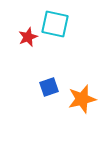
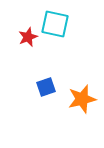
blue square: moved 3 px left
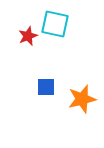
red star: moved 1 px up
blue square: rotated 18 degrees clockwise
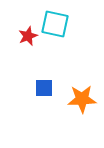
blue square: moved 2 px left, 1 px down
orange star: rotated 12 degrees clockwise
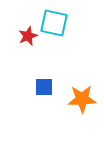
cyan square: moved 1 px left, 1 px up
blue square: moved 1 px up
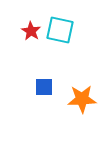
cyan square: moved 6 px right, 7 px down
red star: moved 3 px right, 5 px up; rotated 18 degrees counterclockwise
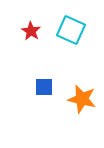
cyan square: moved 11 px right; rotated 12 degrees clockwise
orange star: rotated 16 degrees clockwise
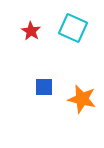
cyan square: moved 2 px right, 2 px up
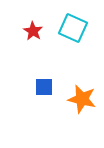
red star: moved 2 px right
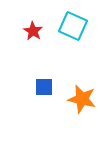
cyan square: moved 2 px up
